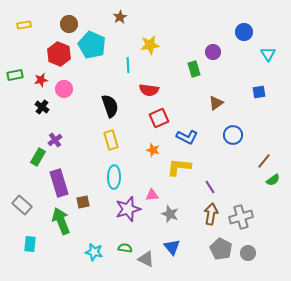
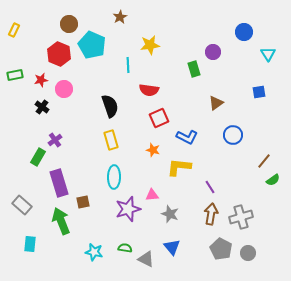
yellow rectangle at (24, 25): moved 10 px left, 5 px down; rotated 56 degrees counterclockwise
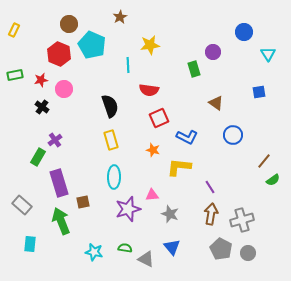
brown triangle at (216, 103): rotated 49 degrees counterclockwise
gray cross at (241, 217): moved 1 px right, 3 px down
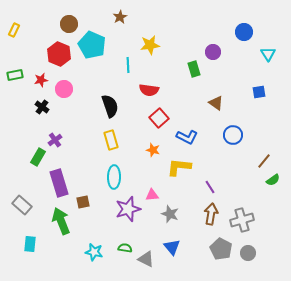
red square at (159, 118): rotated 18 degrees counterclockwise
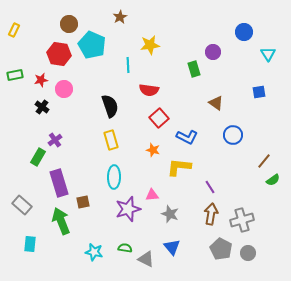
red hexagon at (59, 54): rotated 15 degrees counterclockwise
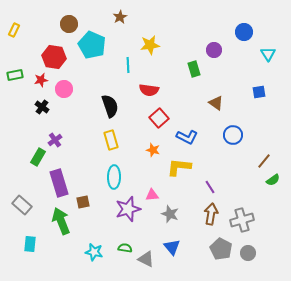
purple circle at (213, 52): moved 1 px right, 2 px up
red hexagon at (59, 54): moved 5 px left, 3 px down
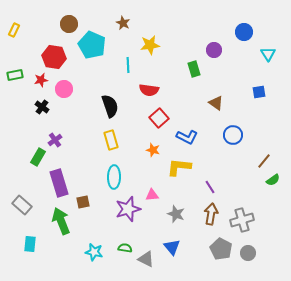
brown star at (120, 17): moved 3 px right, 6 px down; rotated 16 degrees counterclockwise
gray star at (170, 214): moved 6 px right
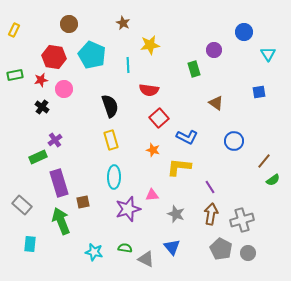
cyan pentagon at (92, 45): moved 10 px down
blue circle at (233, 135): moved 1 px right, 6 px down
green rectangle at (38, 157): rotated 36 degrees clockwise
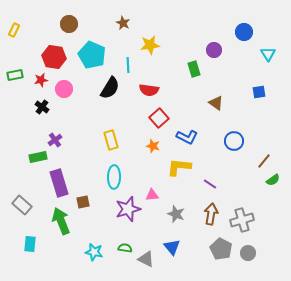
black semicircle at (110, 106): moved 18 px up; rotated 50 degrees clockwise
orange star at (153, 150): moved 4 px up
green rectangle at (38, 157): rotated 12 degrees clockwise
purple line at (210, 187): moved 3 px up; rotated 24 degrees counterclockwise
